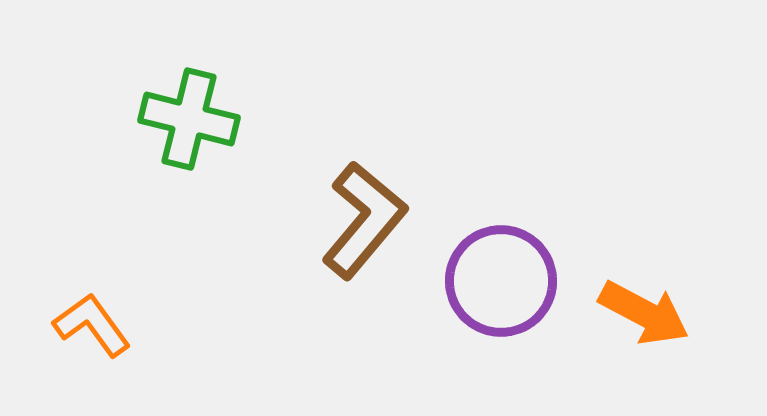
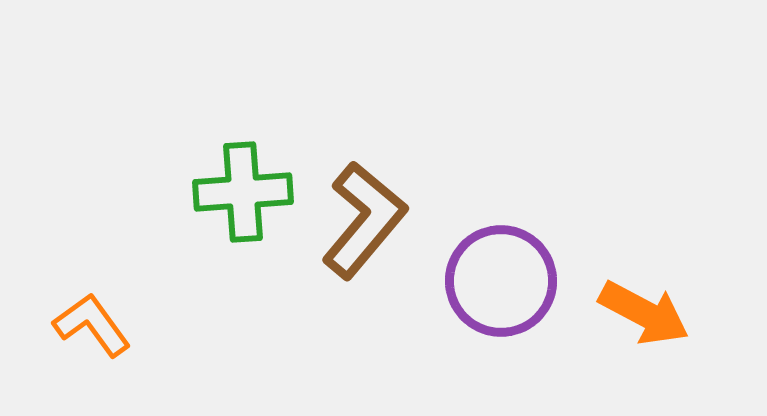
green cross: moved 54 px right, 73 px down; rotated 18 degrees counterclockwise
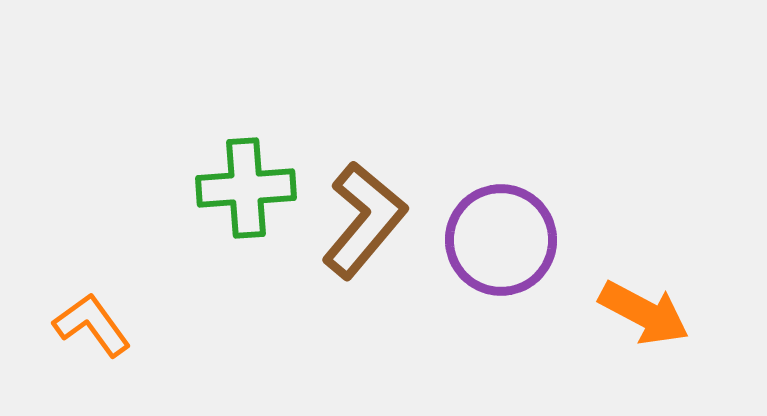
green cross: moved 3 px right, 4 px up
purple circle: moved 41 px up
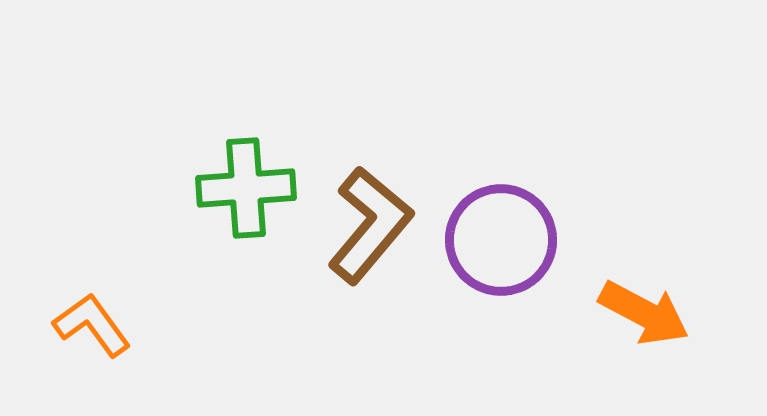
brown L-shape: moved 6 px right, 5 px down
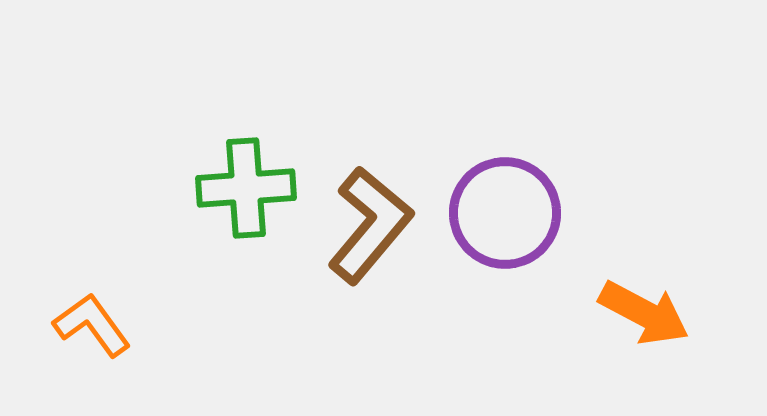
purple circle: moved 4 px right, 27 px up
